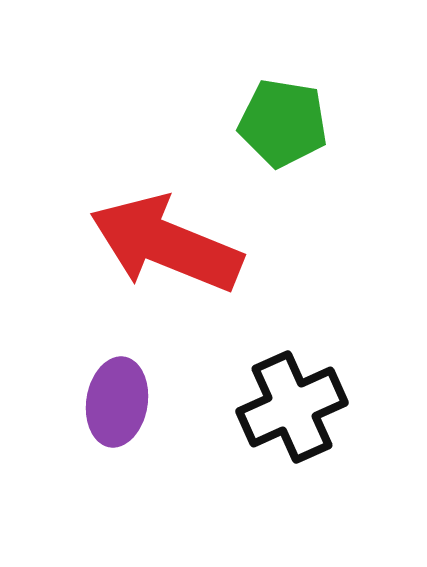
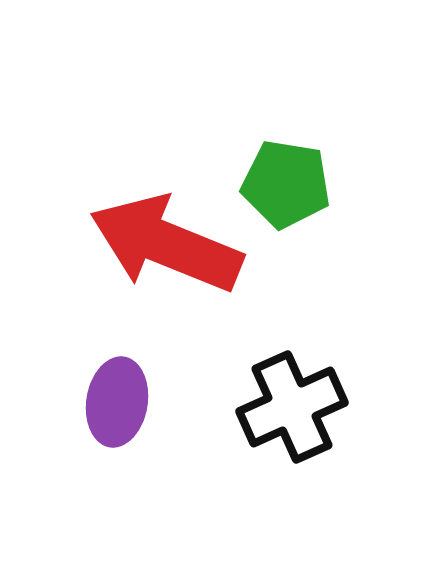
green pentagon: moved 3 px right, 61 px down
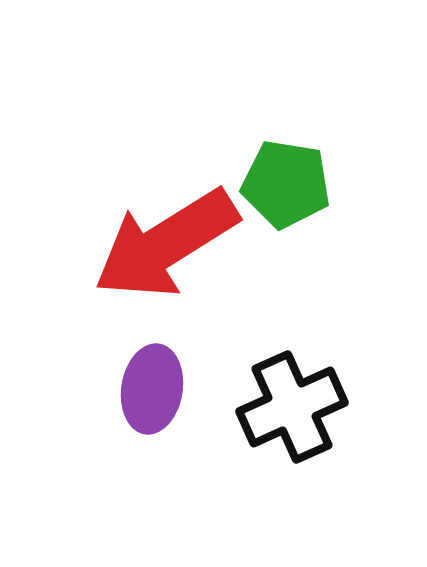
red arrow: rotated 54 degrees counterclockwise
purple ellipse: moved 35 px right, 13 px up
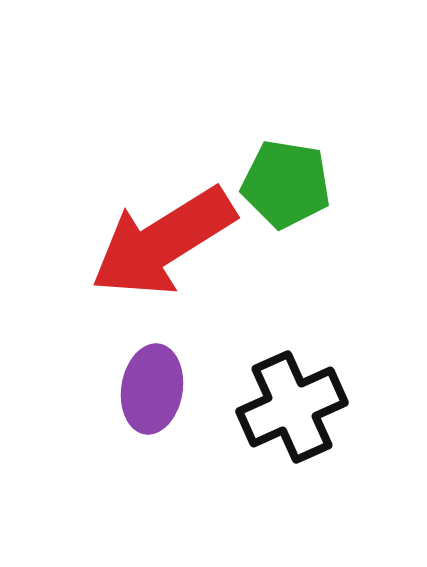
red arrow: moved 3 px left, 2 px up
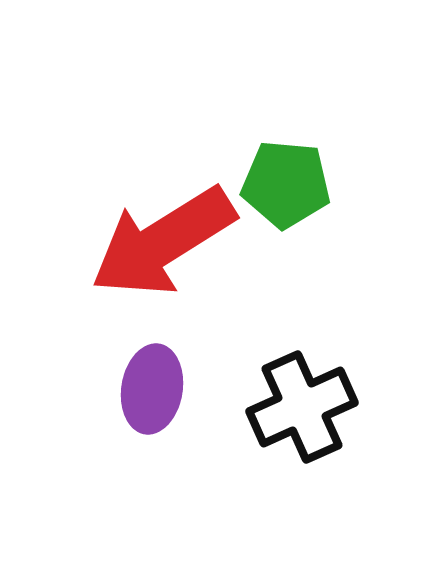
green pentagon: rotated 4 degrees counterclockwise
black cross: moved 10 px right
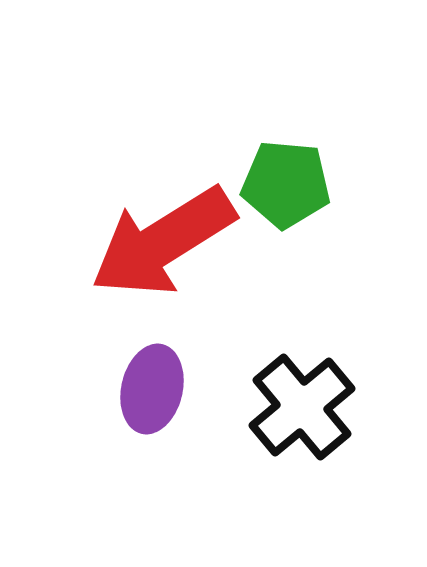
purple ellipse: rotated 4 degrees clockwise
black cross: rotated 16 degrees counterclockwise
